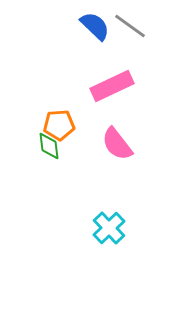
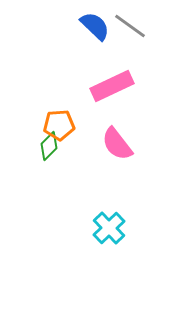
green diamond: rotated 52 degrees clockwise
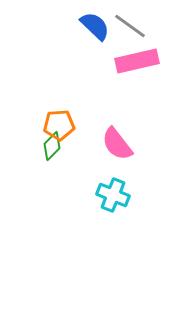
pink rectangle: moved 25 px right, 25 px up; rotated 12 degrees clockwise
green diamond: moved 3 px right
cyan cross: moved 4 px right, 33 px up; rotated 24 degrees counterclockwise
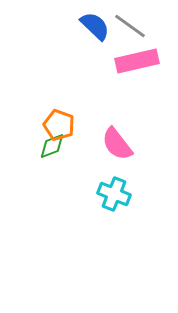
orange pentagon: rotated 24 degrees clockwise
green diamond: rotated 24 degrees clockwise
cyan cross: moved 1 px right, 1 px up
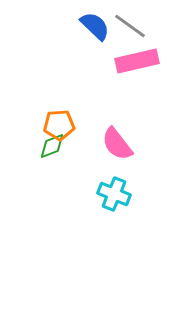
orange pentagon: rotated 24 degrees counterclockwise
